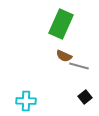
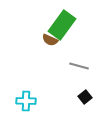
green rectangle: moved 1 px right, 1 px down; rotated 12 degrees clockwise
brown semicircle: moved 14 px left, 16 px up
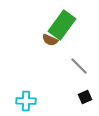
gray line: rotated 30 degrees clockwise
black square: rotated 16 degrees clockwise
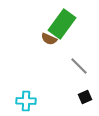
green rectangle: moved 1 px up
brown semicircle: moved 1 px left, 1 px up
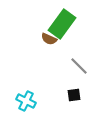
black square: moved 11 px left, 2 px up; rotated 16 degrees clockwise
cyan cross: rotated 24 degrees clockwise
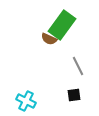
green rectangle: moved 1 px down
gray line: moved 1 px left; rotated 18 degrees clockwise
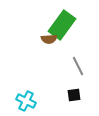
brown semicircle: rotated 28 degrees counterclockwise
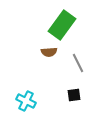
brown semicircle: moved 13 px down
gray line: moved 3 px up
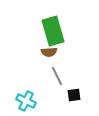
green rectangle: moved 9 px left, 6 px down; rotated 52 degrees counterclockwise
gray line: moved 21 px left, 13 px down
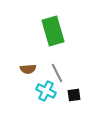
brown semicircle: moved 21 px left, 17 px down
gray line: moved 3 px up
cyan cross: moved 20 px right, 10 px up
